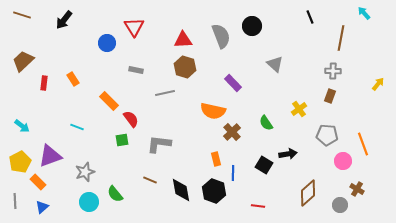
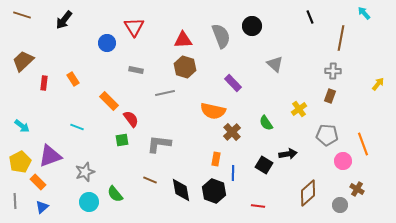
orange rectangle at (216, 159): rotated 24 degrees clockwise
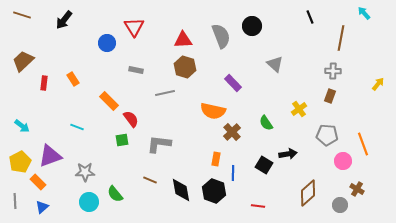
gray star at (85, 172): rotated 18 degrees clockwise
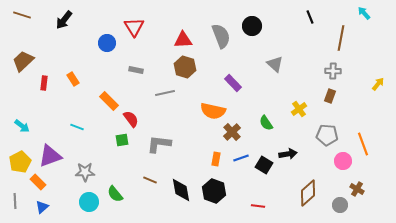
blue line at (233, 173): moved 8 px right, 15 px up; rotated 70 degrees clockwise
